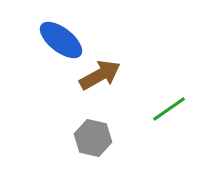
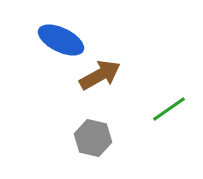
blue ellipse: rotated 12 degrees counterclockwise
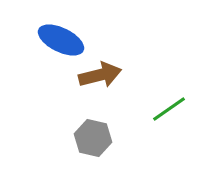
brown arrow: rotated 15 degrees clockwise
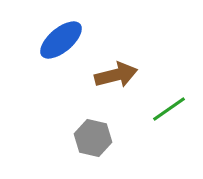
blue ellipse: rotated 66 degrees counterclockwise
brown arrow: moved 16 px right
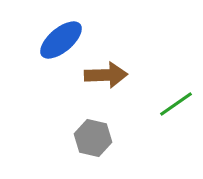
brown arrow: moved 10 px left; rotated 12 degrees clockwise
green line: moved 7 px right, 5 px up
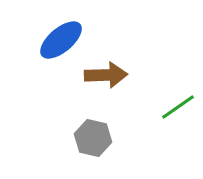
green line: moved 2 px right, 3 px down
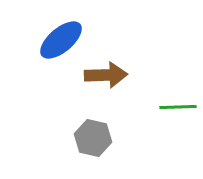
green line: rotated 33 degrees clockwise
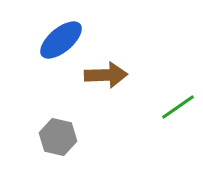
green line: rotated 33 degrees counterclockwise
gray hexagon: moved 35 px left, 1 px up
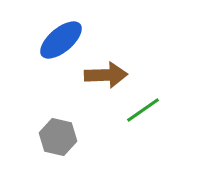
green line: moved 35 px left, 3 px down
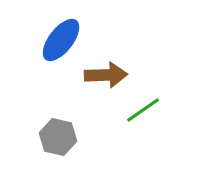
blue ellipse: rotated 12 degrees counterclockwise
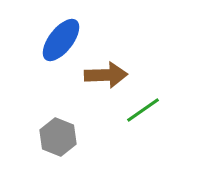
gray hexagon: rotated 9 degrees clockwise
